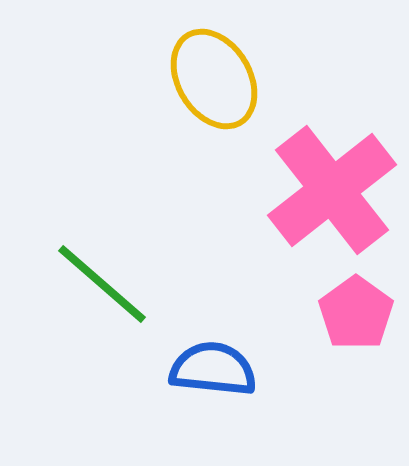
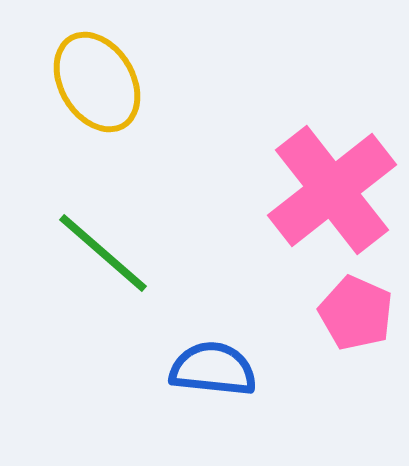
yellow ellipse: moved 117 px left, 3 px down
green line: moved 1 px right, 31 px up
pink pentagon: rotated 12 degrees counterclockwise
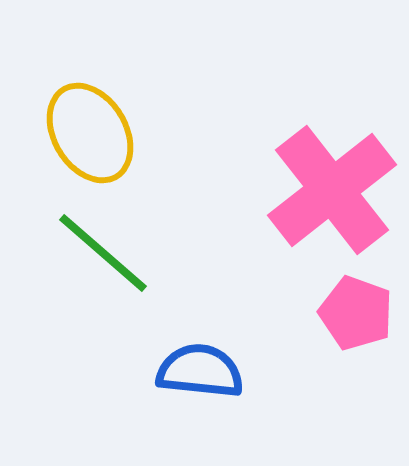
yellow ellipse: moved 7 px left, 51 px down
pink pentagon: rotated 4 degrees counterclockwise
blue semicircle: moved 13 px left, 2 px down
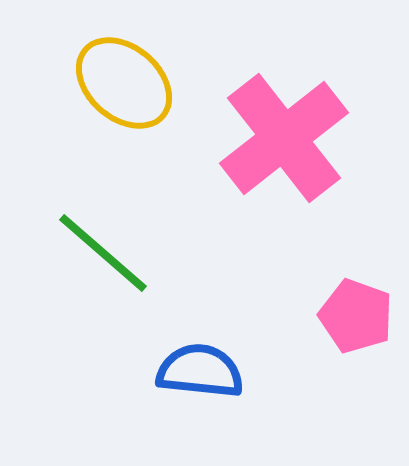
yellow ellipse: moved 34 px right, 50 px up; rotated 18 degrees counterclockwise
pink cross: moved 48 px left, 52 px up
pink pentagon: moved 3 px down
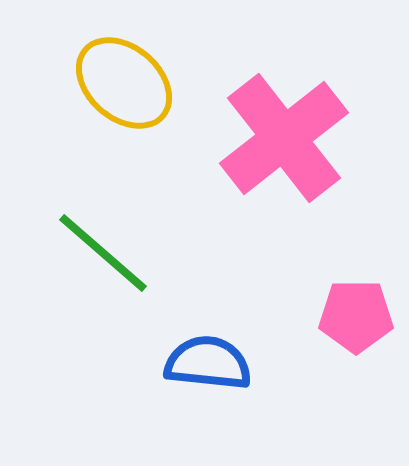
pink pentagon: rotated 20 degrees counterclockwise
blue semicircle: moved 8 px right, 8 px up
